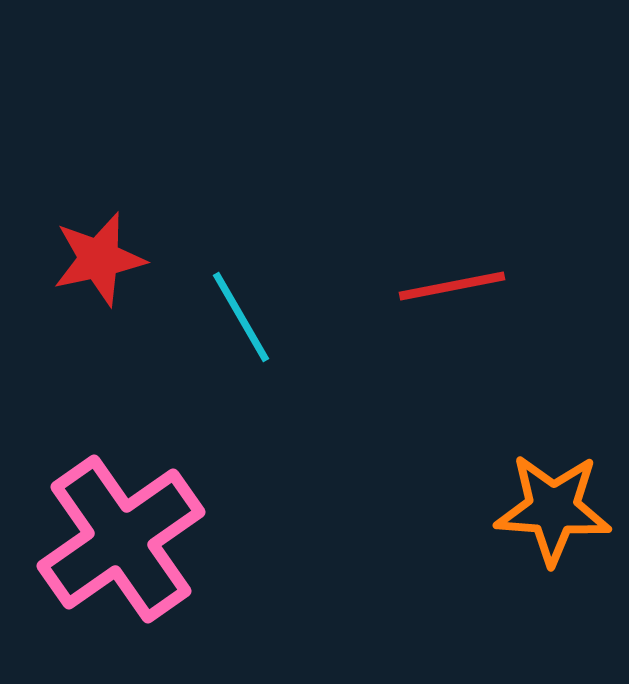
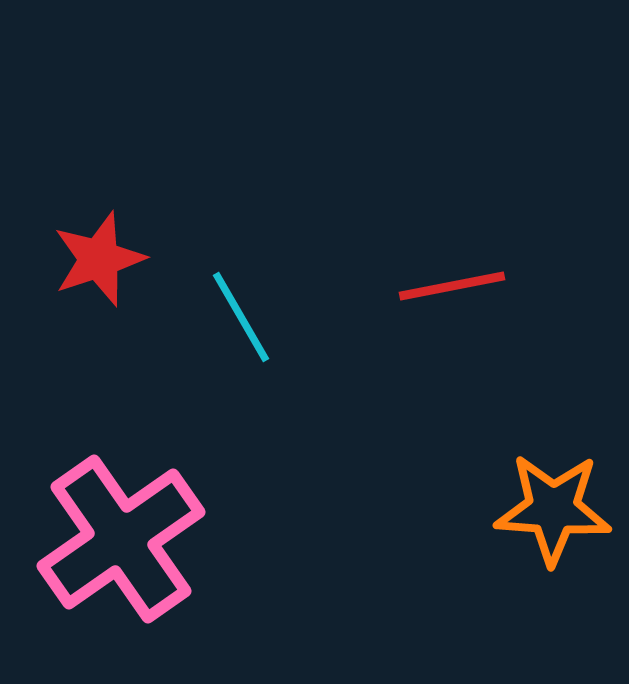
red star: rotated 6 degrees counterclockwise
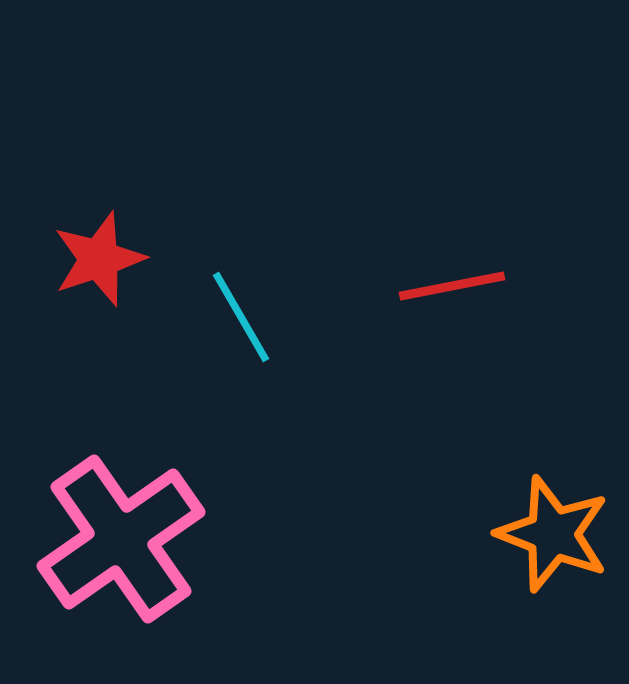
orange star: moved 25 px down; rotated 17 degrees clockwise
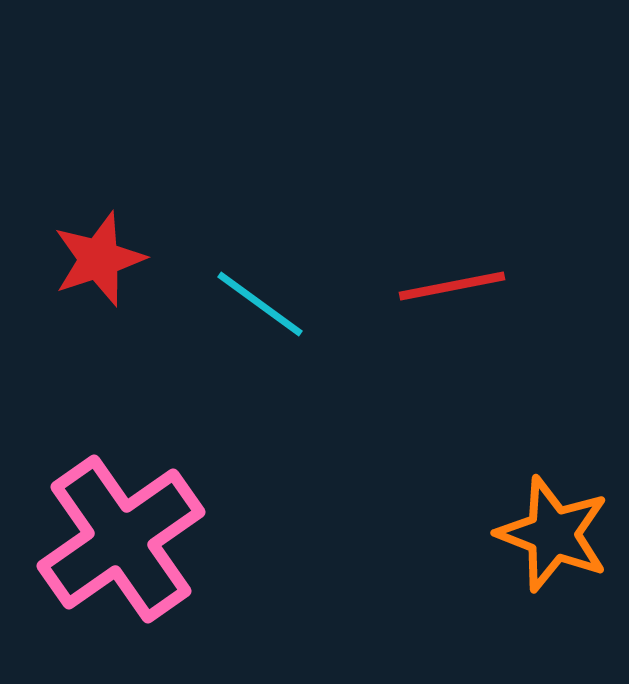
cyan line: moved 19 px right, 13 px up; rotated 24 degrees counterclockwise
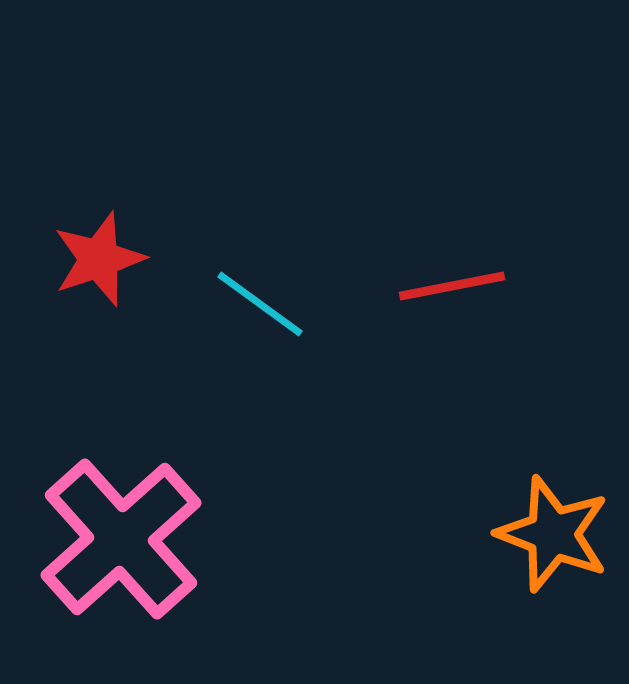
pink cross: rotated 7 degrees counterclockwise
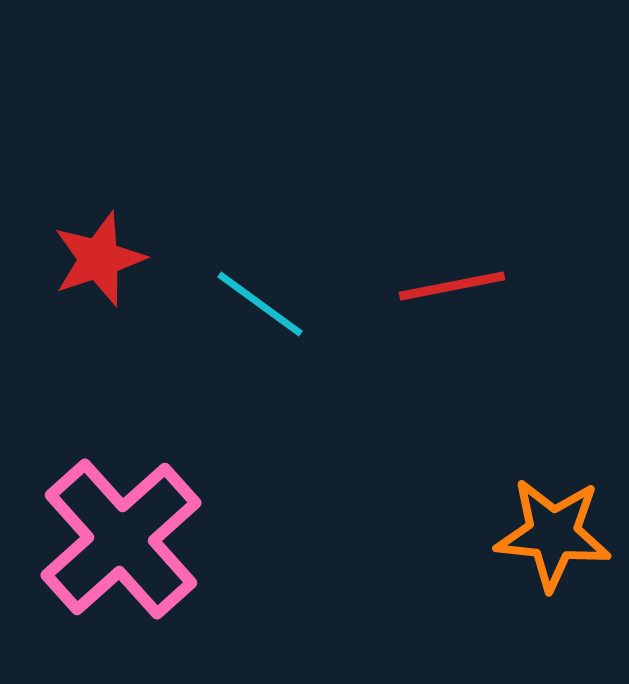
orange star: rotated 15 degrees counterclockwise
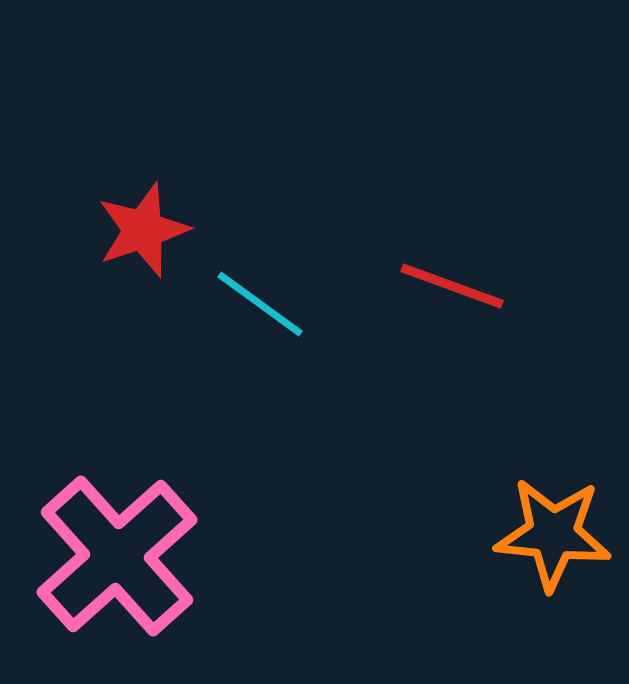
red star: moved 44 px right, 29 px up
red line: rotated 31 degrees clockwise
pink cross: moved 4 px left, 17 px down
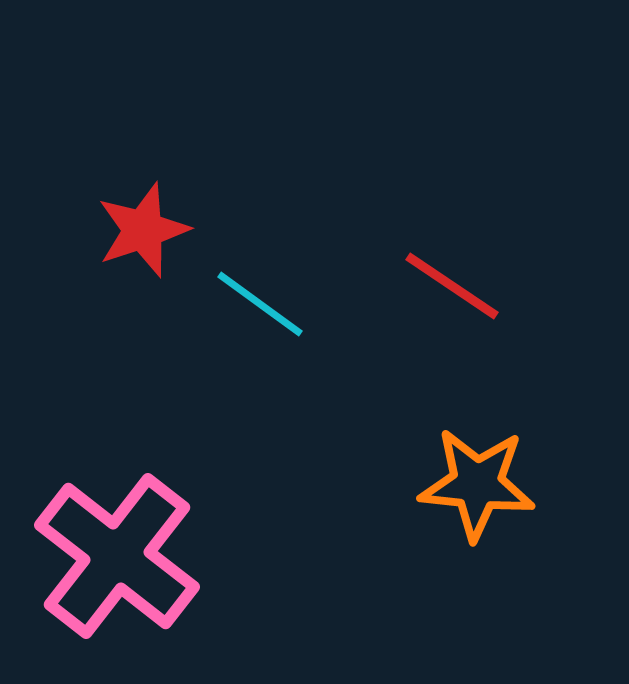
red line: rotated 14 degrees clockwise
orange star: moved 76 px left, 50 px up
pink cross: rotated 10 degrees counterclockwise
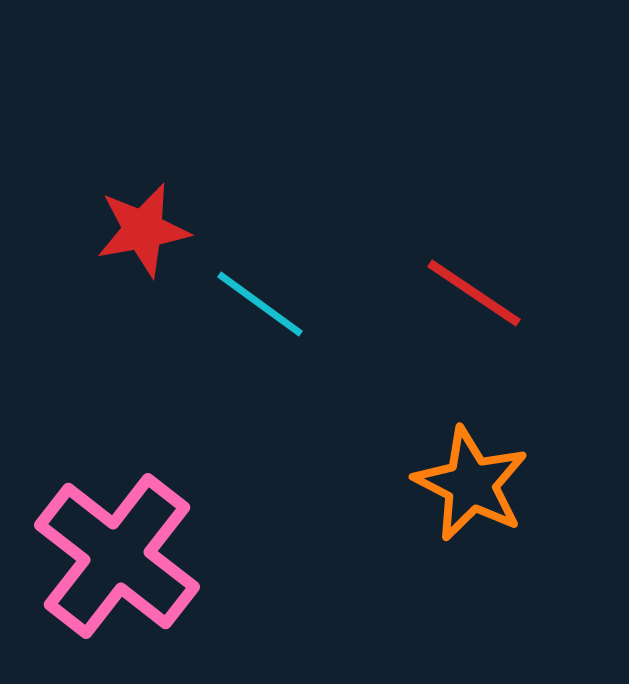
red star: rotated 8 degrees clockwise
red line: moved 22 px right, 7 px down
orange star: moved 6 px left; rotated 21 degrees clockwise
